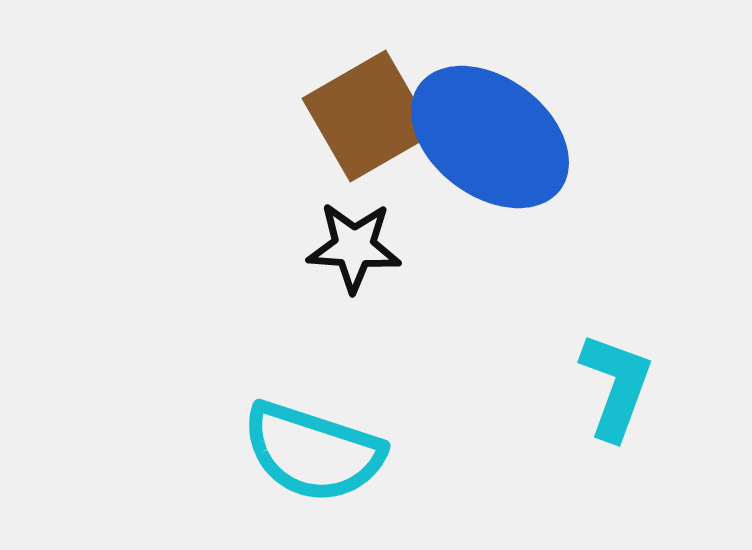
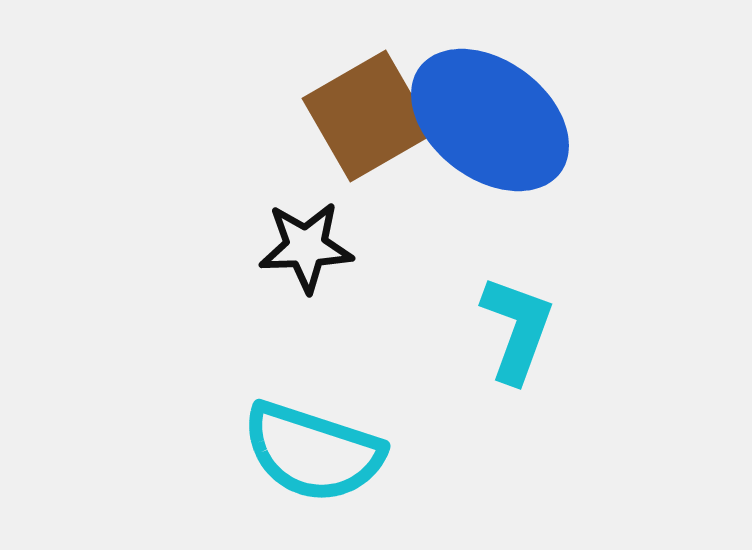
blue ellipse: moved 17 px up
black star: moved 48 px left; rotated 6 degrees counterclockwise
cyan L-shape: moved 99 px left, 57 px up
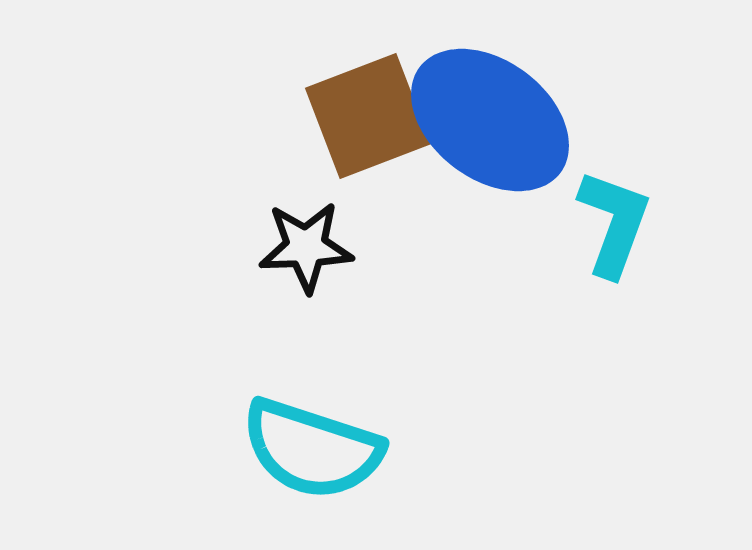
brown square: rotated 9 degrees clockwise
cyan L-shape: moved 97 px right, 106 px up
cyan semicircle: moved 1 px left, 3 px up
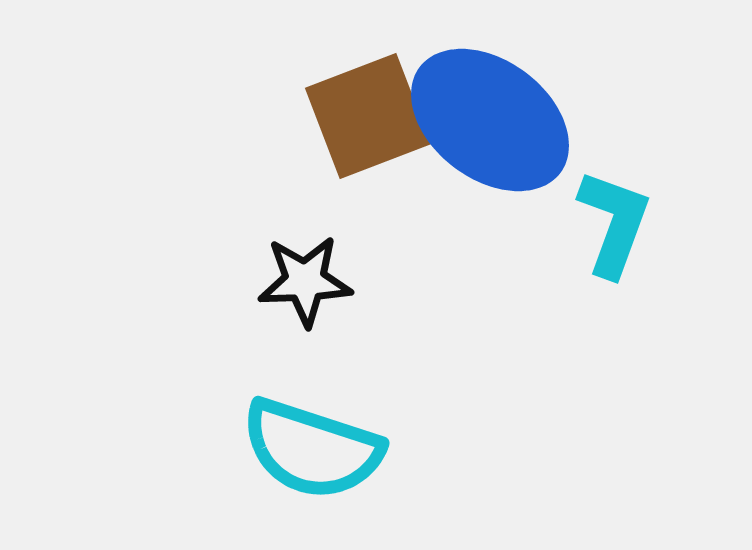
black star: moved 1 px left, 34 px down
